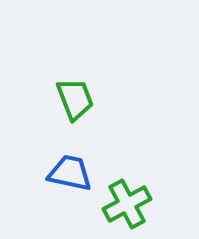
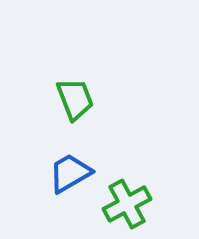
blue trapezoid: rotated 42 degrees counterclockwise
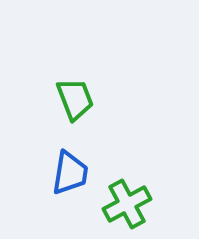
blue trapezoid: rotated 129 degrees clockwise
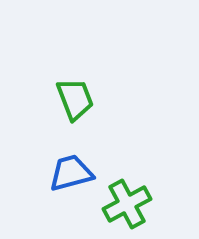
blue trapezoid: moved 1 px right; rotated 114 degrees counterclockwise
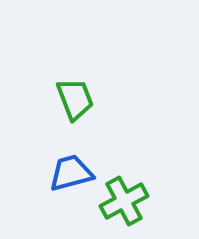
green cross: moved 3 px left, 3 px up
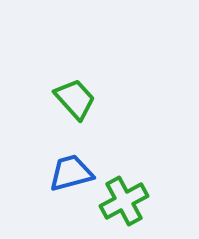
green trapezoid: rotated 21 degrees counterclockwise
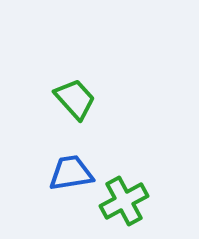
blue trapezoid: rotated 6 degrees clockwise
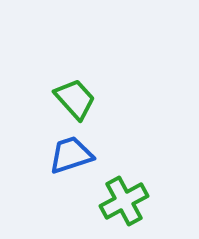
blue trapezoid: moved 18 px up; rotated 9 degrees counterclockwise
